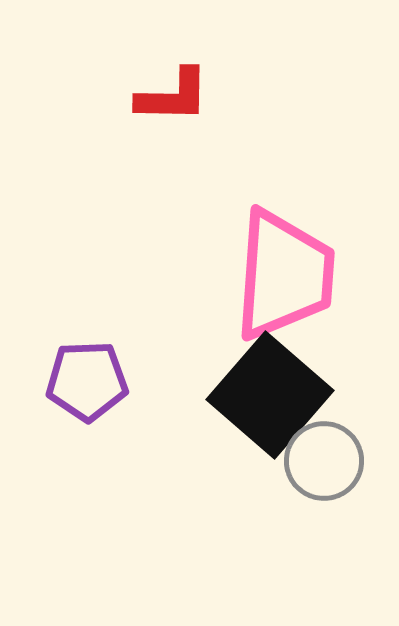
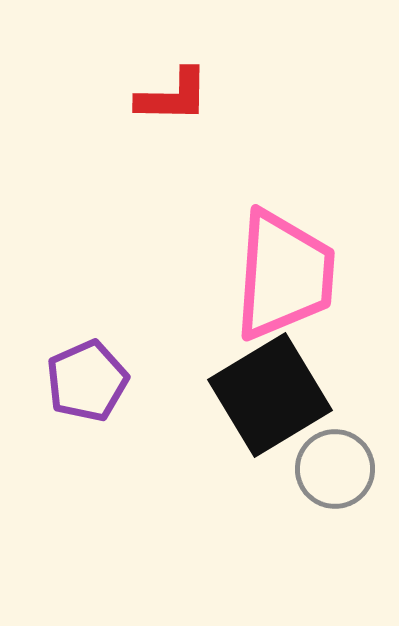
purple pentagon: rotated 22 degrees counterclockwise
black square: rotated 18 degrees clockwise
gray circle: moved 11 px right, 8 px down
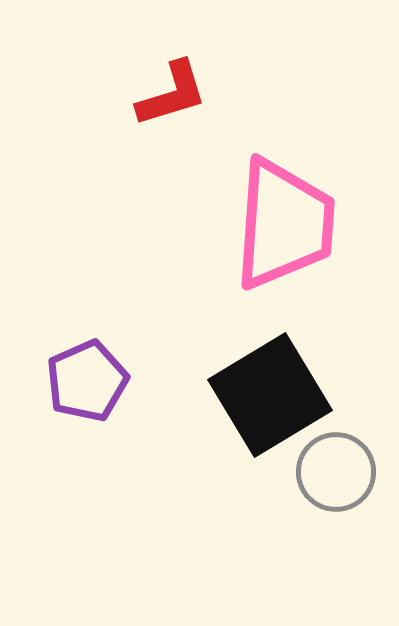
red L-shape: moved 1 px left, 2 px up; rotated 18 degrees counterclockwise
pink trapezoid: moved 51 px up
gray circle: moved 1 px right, 3 px down
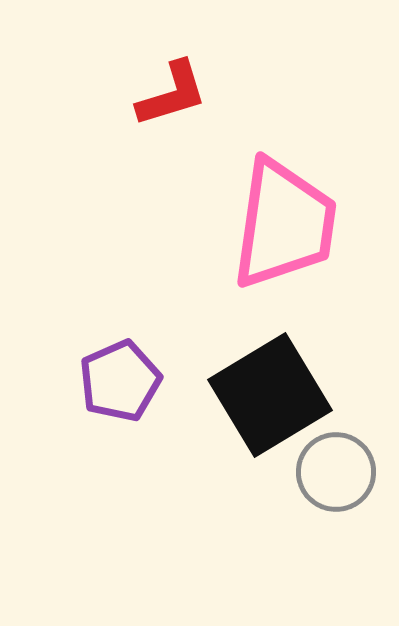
pink trapezoid: rotated 4 degrees clockwise
purple pentagon: moved 33 px right
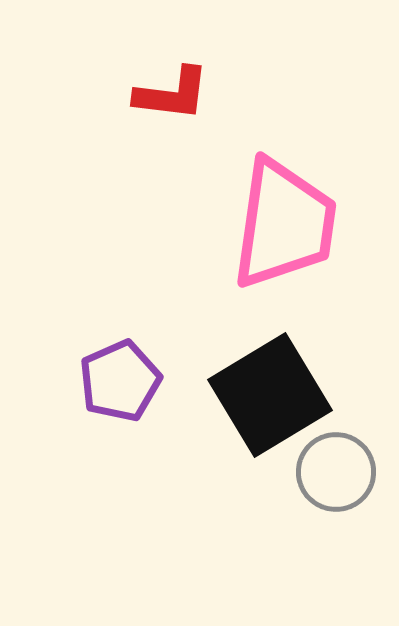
red L-shape: rotated 24 degrees clockwise
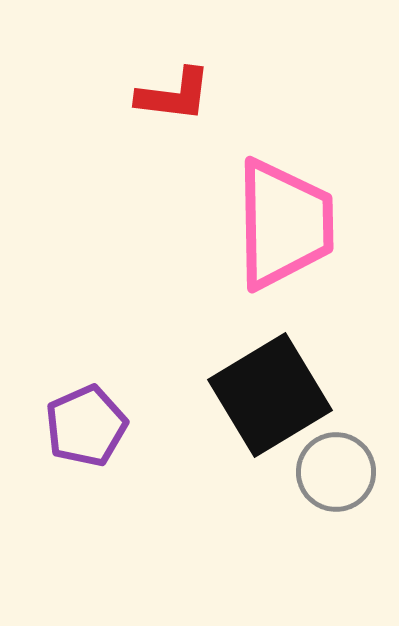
red L-shape: moved 2 px right, 1 px down
pink trapezoid: rotated 9 degrees counterclockwise
purple pentagon: moved 34 px left, 45 px down
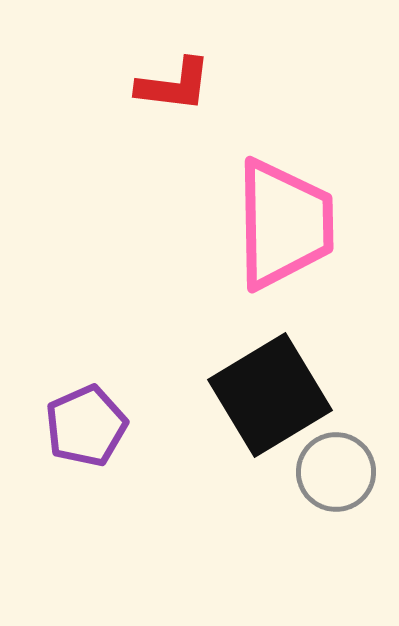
red L-shape: moved 10 px up
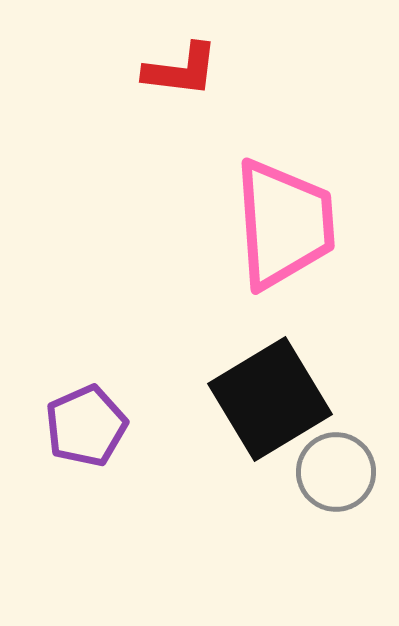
red L-shape: moved 7 px right, 15 px up
pink trapezoid: rotated 3 degrees counterclockwise
black square: moved 4 px down
